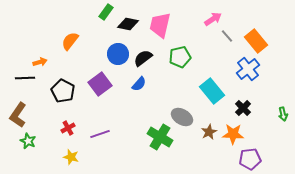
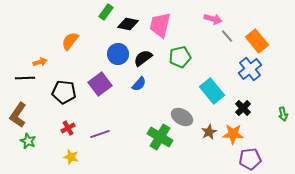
pink arrow: rotated 48 degrees clockwise
orange rectangle: moved 1 px right
blue cross: moved 2 px right
black pentagon: moved 1 px right, 1 px down; rotated 20 degrees counterclockwise
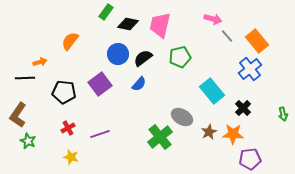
green cross: rotated 20 degrees clockwise
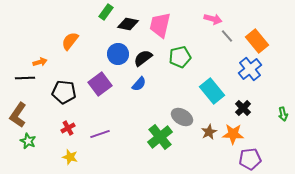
yellow star: moved 1 px left
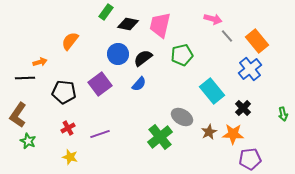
green pentagon: moved 2 px right, 2 px up
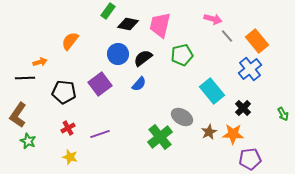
green rectangle: moved 2 px right, 1 px up
green arrow: rotated 16 degrees counterclockwise
